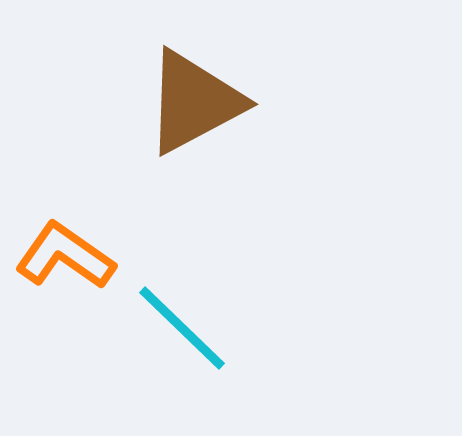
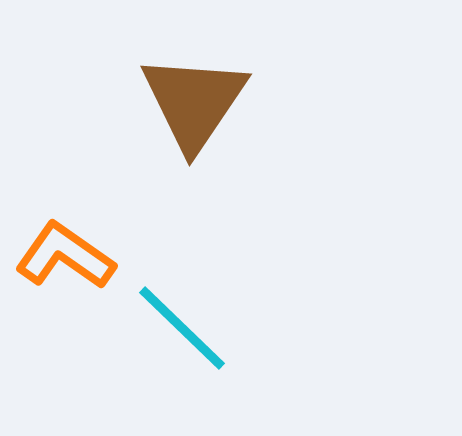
brown triangle: rotated 28 degrees counterclockwise
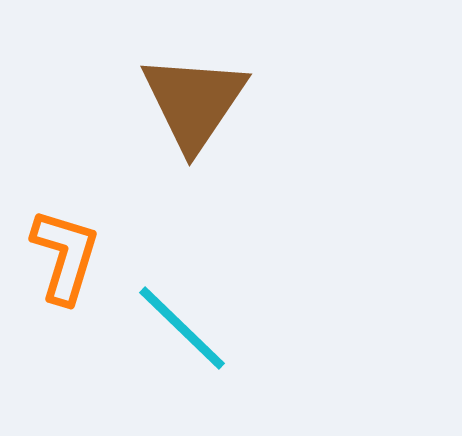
orange L-shape: rotated 72 degrees clockwise
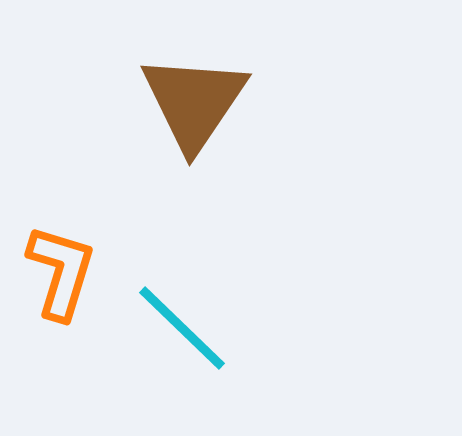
orange L-shape: moved 4 px left, 16 px down
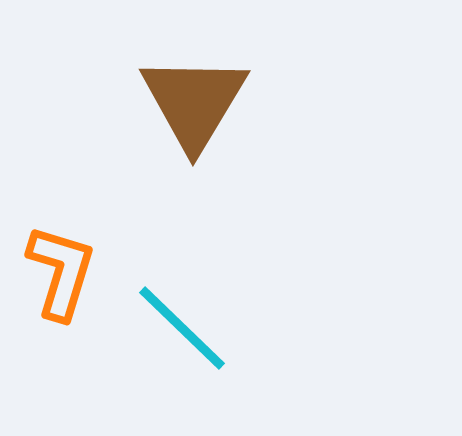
brown triangle: rotated 3 degrees counterclockwise
